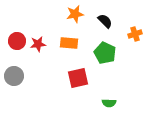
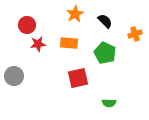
orange star: rotated 18 degrees counterclockwise
red circle: moved 10 px right, 16 px up
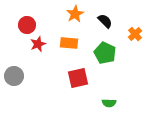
orange cross: rotated 24 degrees counterclockwise
red star: rotated 14 degrees counterclockwise
